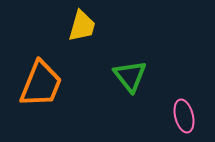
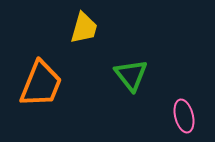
yellow trapezoid: moved 2 px right, 2 px down
green triangle: moved 1 px right, 1 px up
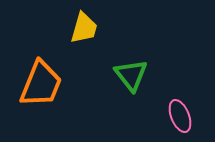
pink ellipse: moved 4 px left; rotated 8 degrees counterclockwise
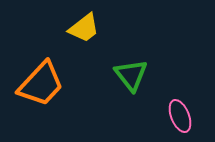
yellow trapezoid: rotated 36 degrees clockwise
orange trapezoid: rotated 21 degrees clockwise
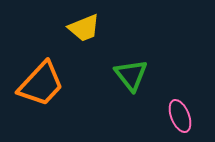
yellow trapezoid: rotated 16 degrees clockwise
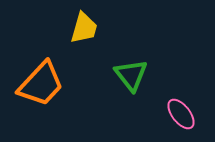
yellow trapezoid: rotated 52 degrees counterclockwise
pink ellipse: moved 1 px right, 2 px up; rotated 16 degrees counterclockwise
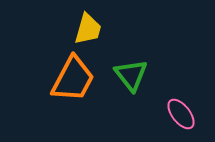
yellow trapezoid: moved 4 px right, 1 px down
orange trapezoid: moved 32 px right, 5 px up; rotated 15 degrees counterclockwise
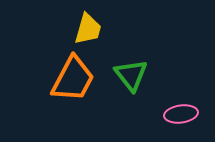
pink ellipse: rotated 60 degrees counterclockwise
